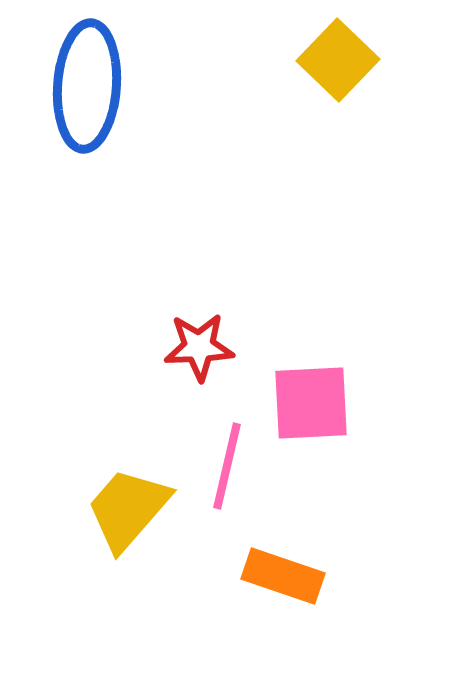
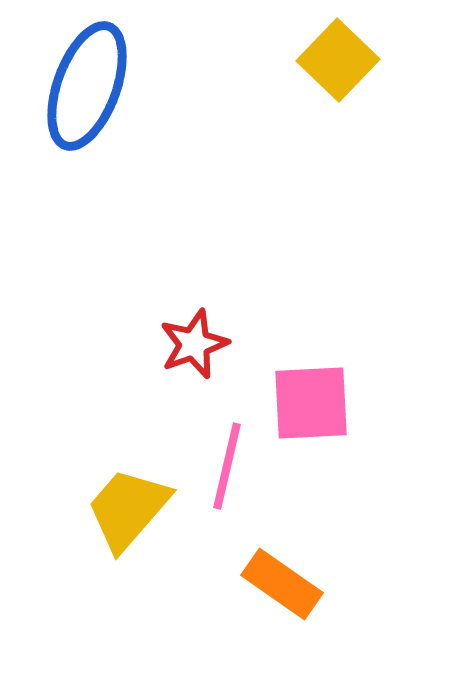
blue ellipse: rotated 16 degrees clockwise
red star: moved 5 px left, 3 px up; rotated 18 degrees counterclockwise
orange rectangle: moved 1 px left, 8 px down; rotated 16 degrees clockwise
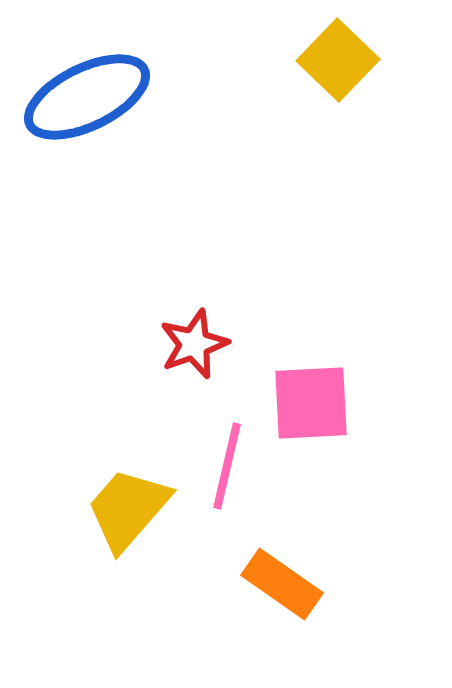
blue ellipse: moved 11 px down; rotated 44 degrees clockwise
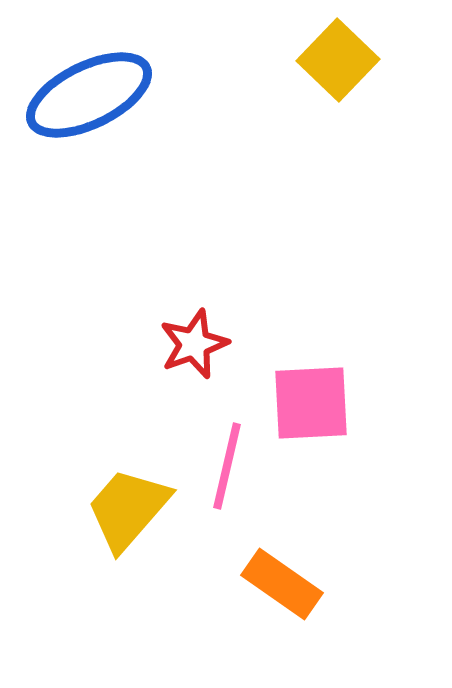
blue ellipse: moved 2 px right, 2 px up
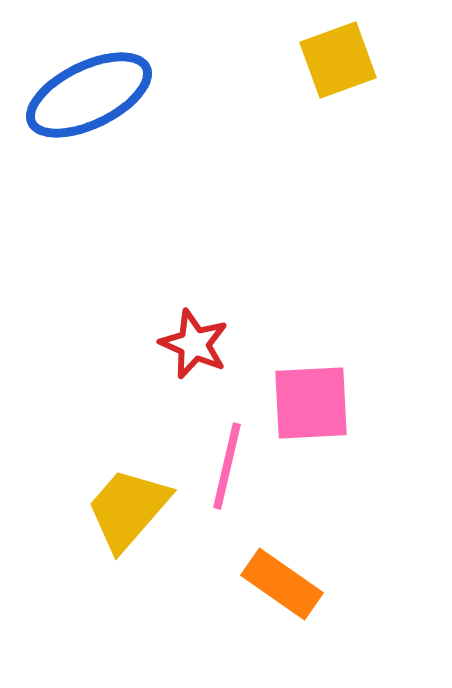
yellow square: rotated 26 degrees clockwise
red star: rotated 28 degrees counterclockwise
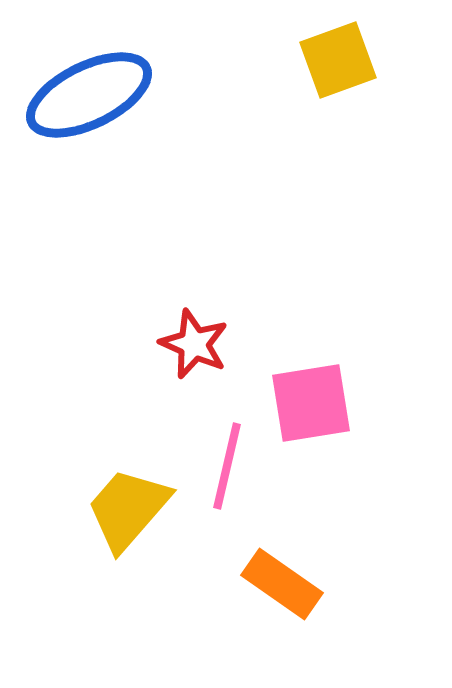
pink square: rotated 6 degrees counterclockwise
